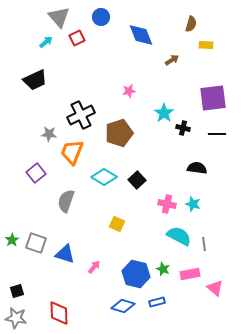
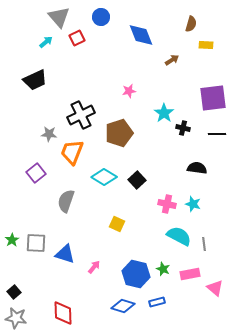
gray square at (36, 243): rotated 15 degrees counterclockwise
black square at (17, 291): moved 3 px left, 1 px down; rotated 24 degrees counterclockwise
red diamond at (59, 313): moved 4 px right
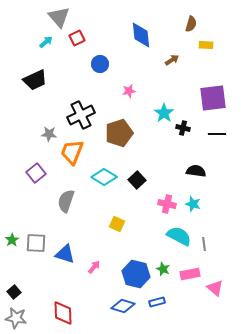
blue circle at (101, 17): moved 1 px left, 47 px down
blue diamond at (141, 35): rotated 16 degrees clockwise
black semicircle at (197, 168): moved 1 px left, 3 px down
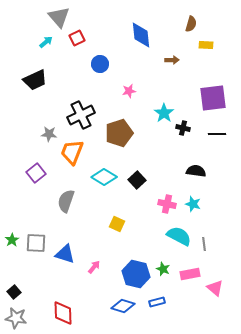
brown arrow at (172, 60): rotated 32 degrees clockwise
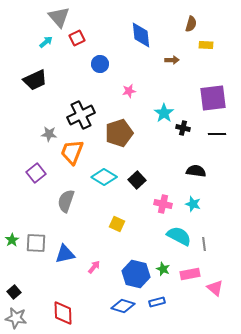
pink cross at (167, 204): moved 4 px left
blue triangle at (65, 254): rotated 30 degrees counterclockwise
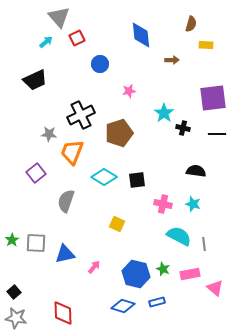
black square at (137, 180): rotated 36 degrees clockwise
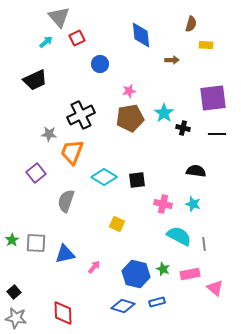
brown pentagon at (119, 133): moved 11 px right, 15 px up; rotated 8 degrees clockwise
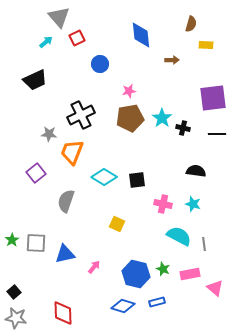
cyan star at (164, 113): moved 2 px left, 5 px down
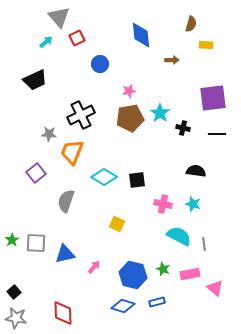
cyan star at (162, 118): moved 2 px left, 5 px up
blue hexagon at (136, 274): moved 3 px left, 1 px down
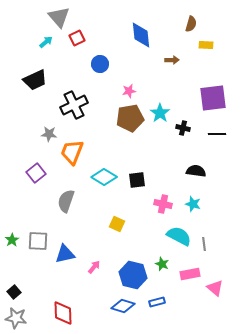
black cross at (81, 115): moved 7 px left, 10 px up
gray square at (36, 243): moved 2 px right, 2 px up
green star at (163, 269): moved 1 px left, 5 px up
